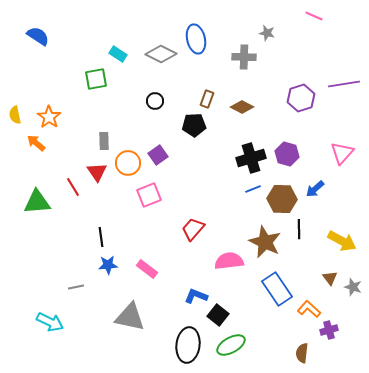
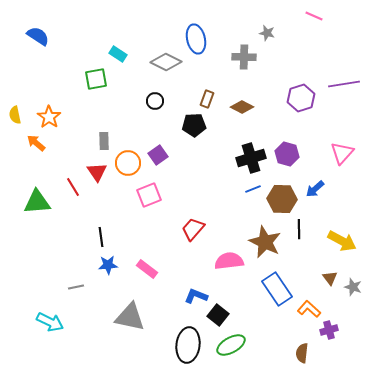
gray diamond at (161, 54): moved 5 px right, 8 px down
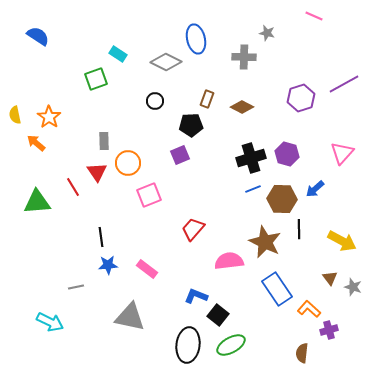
green square at (96, 79): rotated 10 degrees counterclockwise
purple line at (344, 84): rotated 20 degrees counterclockwise
black pentagon at (194, 125): moved 3 px left
purple square at (158, 155): moved 22 px right; rotated 12 degrees clockwise
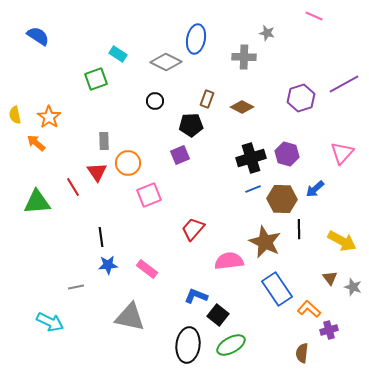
blue ellipse at (196, 39): rotated 24 degrees clockwise
